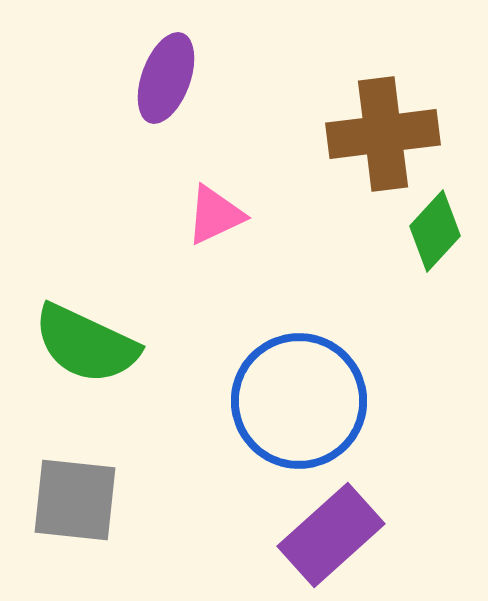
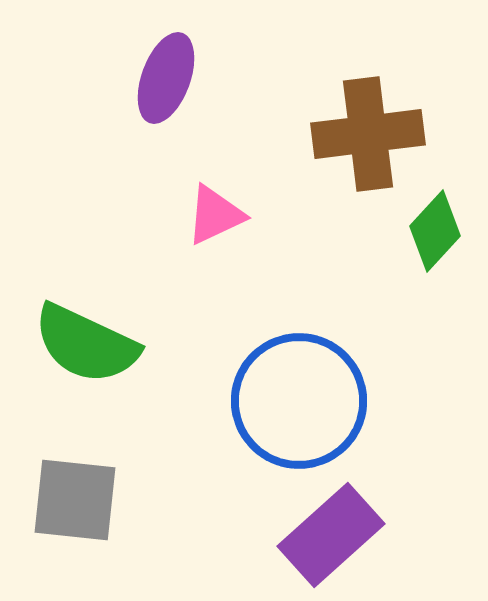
brown cross: moved 15 px left
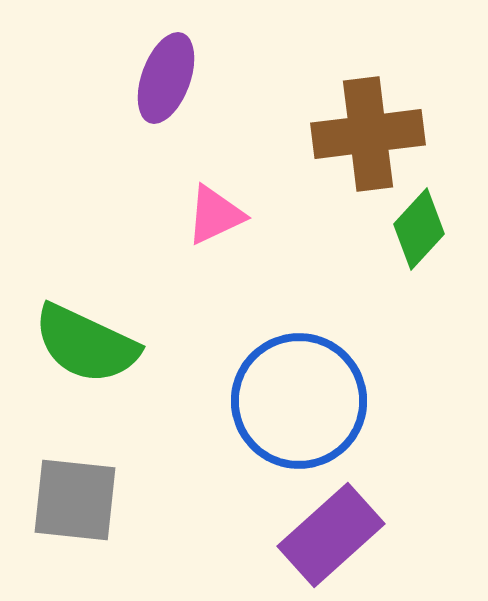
green diamond: moved 16 px left, 2 px up
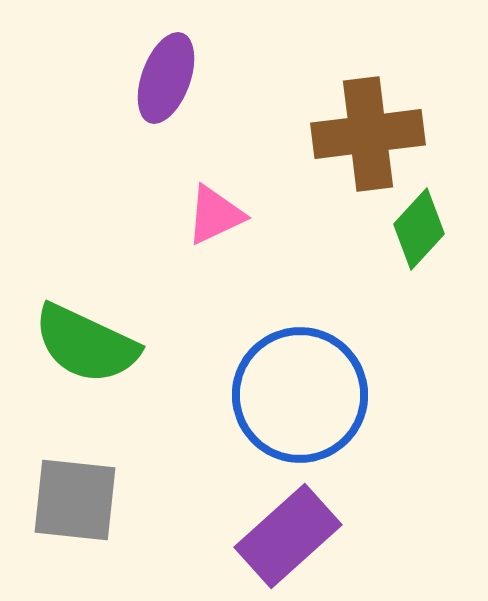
blue circle: moved 1 px right, 6 px up
purple rectangle: moved 43 px left, 1 px down
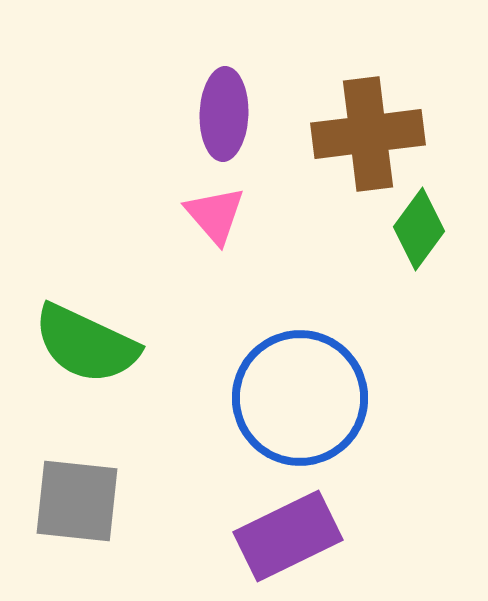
purple ellipse: moved 58 px right, 36 px down; rotated 18 degrees counterclockwise
pink triangle: rotated 46 degrees counterclockwise
green diamond: rotated 6 degrees counterclockwise
blue circle: moved 3 px down
gray square: moved 2 px right, 1 px down
purple rectangle: rotated 16 degrees clockwise
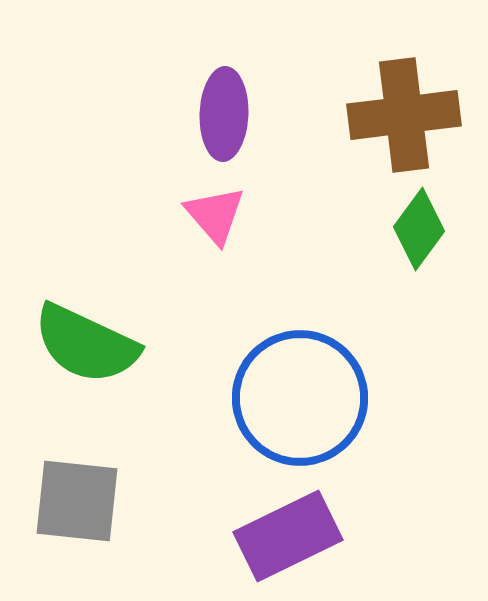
brown cross: moved 36 px right, 19 px up
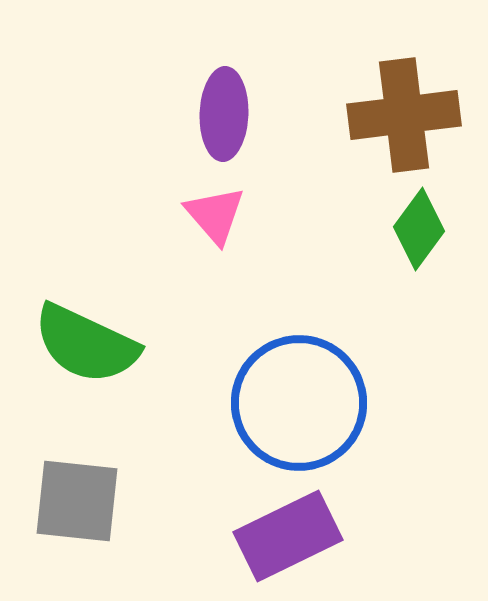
blue circle: moved 1 px left, 5 px down
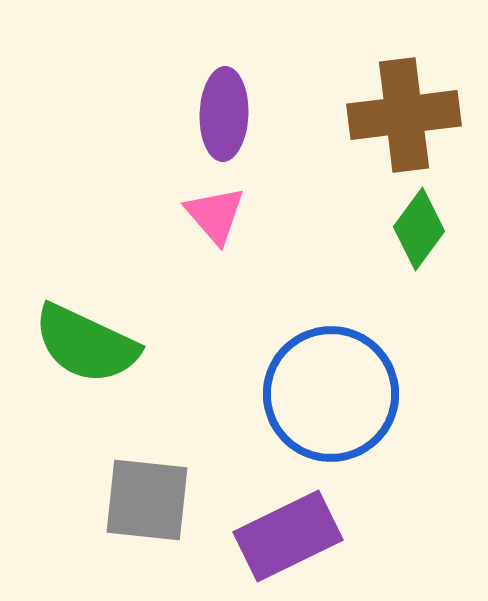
blue circle: moved 32 px right, 9 px up
gray square: moved 70 px right, 1 px up
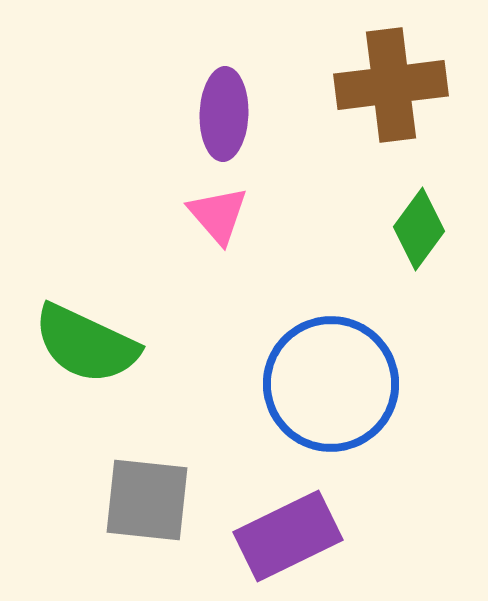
brown cross: moved 13 px left, 30 px up
pink triangle: moved 3 px right
blue circle: moved 10 px up
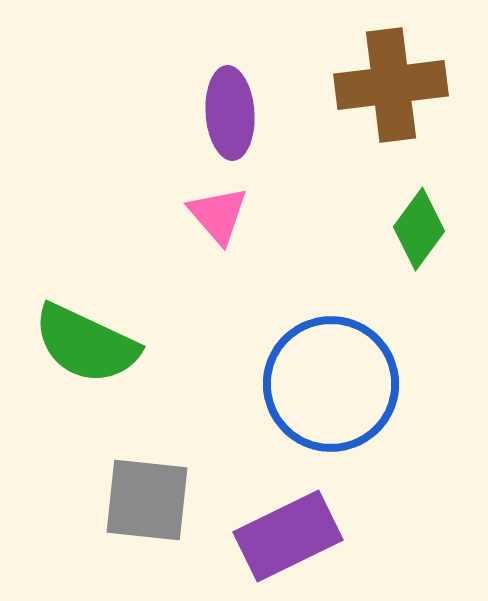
purple ellipse: moved 6 px right, 1 px up; rotated 6 degrees counterclockwise
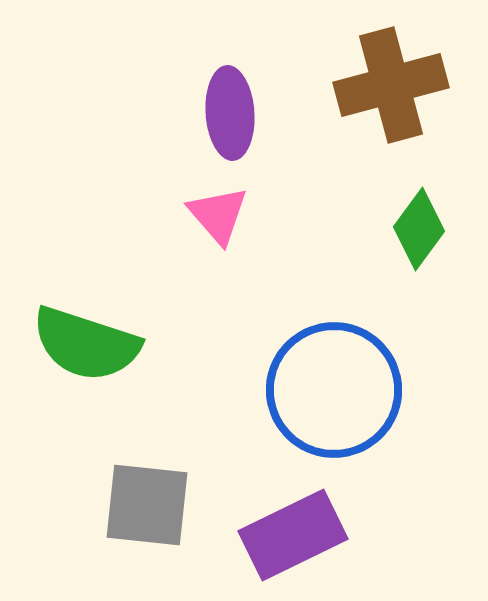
brown cross: rotated 8 degrees counterclockwise
green semicircle: rotated 7 degrees counterclockwise
blue circle: moved 3 px right, 6 px down
gray square: moved 5 px down
purple rectangle: moved 5 px right, 1 px up
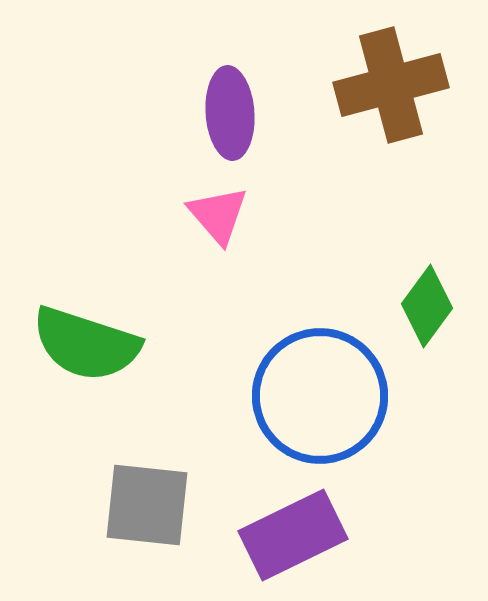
green diamond: moved 8 px right, 77 px down
blue circle: moved 14 px left, 6 px down
